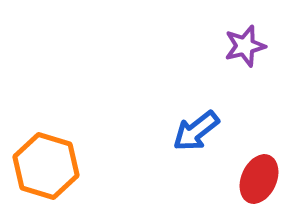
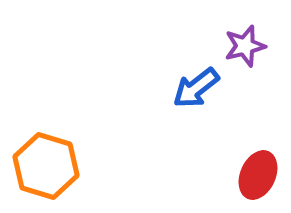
blue arrow: moved 43 px up
red ellipse: moved 1 px left, 4 px up
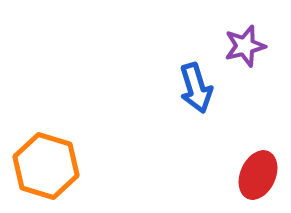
blue arrow: rotated 69 degrees counterclockwise
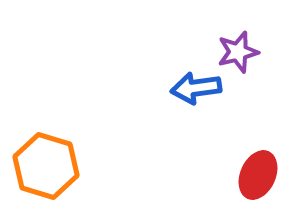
purple star: moved 7 px left, 6 px down
blue arrow: rotated 99 degrees clockwise
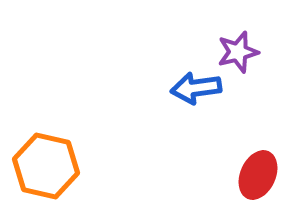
orange hexagon: rotated 4 degrees counterclockwise
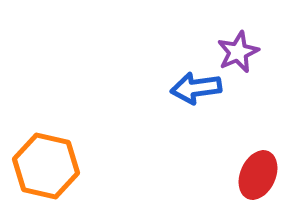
purple star: rotated 9 degrees counterclockwise
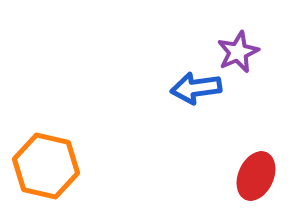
red ellipse: moved 2 px left, 1 px down
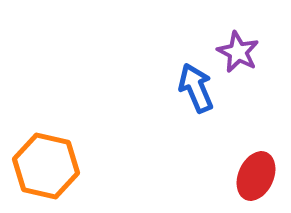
purple star: rotated 21 degrees counterclockwise
blue arrow: rotated 75 degrees clockwise
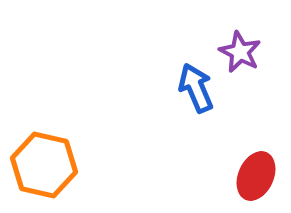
purple star: moved 2 px right
orange hexagon: moved 2 px left, 1 px up
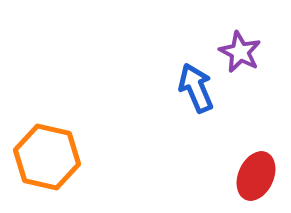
orange hexagon: moved 3 px right, 8 px up
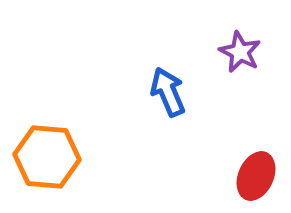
blue arrow: moved 28 px left, 4 px down
orange hexagon: rotated 8 degrees counterclockwise
